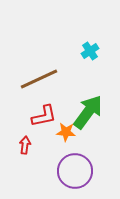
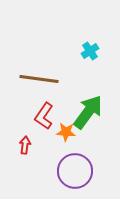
brown line: rotated 33 degrees clockwise
red L-shape: rotated 136 degrees clockwise
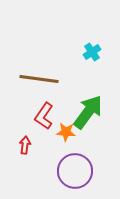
cyan cross: moved 2 px right, 1 px down
